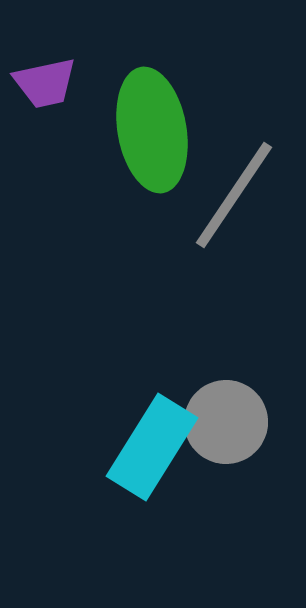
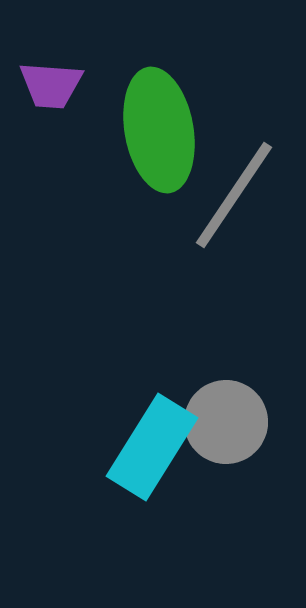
purple trapezoid: moved 6 px right, 2 px down; rotated 16 degrees clockwise
green ellipse: moved 7 px right
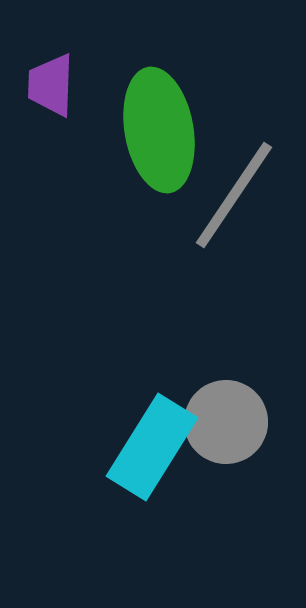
purple trapezoid: rotated 88 degrees clockwise
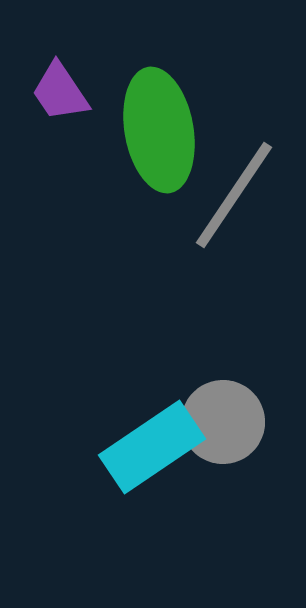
purple trapezoid: moved 9 px right, 7 px down; rotated 36 degrees counterclockwise
gray circle: moved 3 px left
cyan rectangle: rotated 24 degrees clockwise
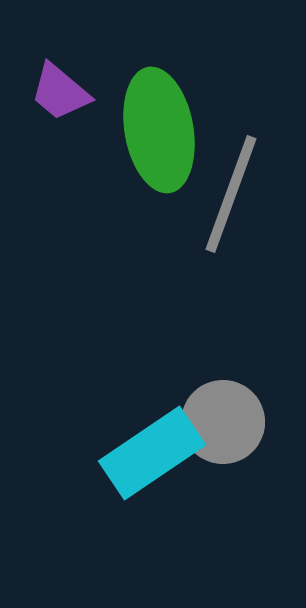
purple trapezoid: rotated 16 degrees counterclockwise
gray line: moved 3 px left, 1 px up; rotated 14 degrees counterclockwise
cyan rectangle: moved 6 px down
